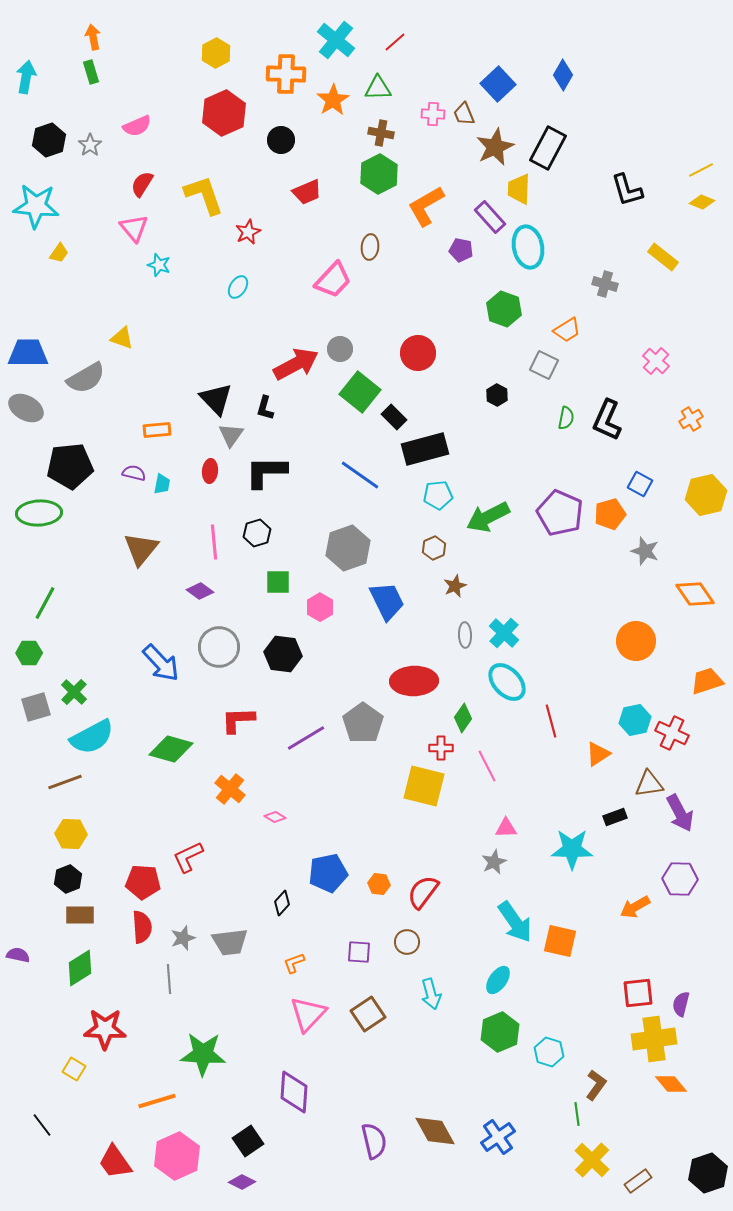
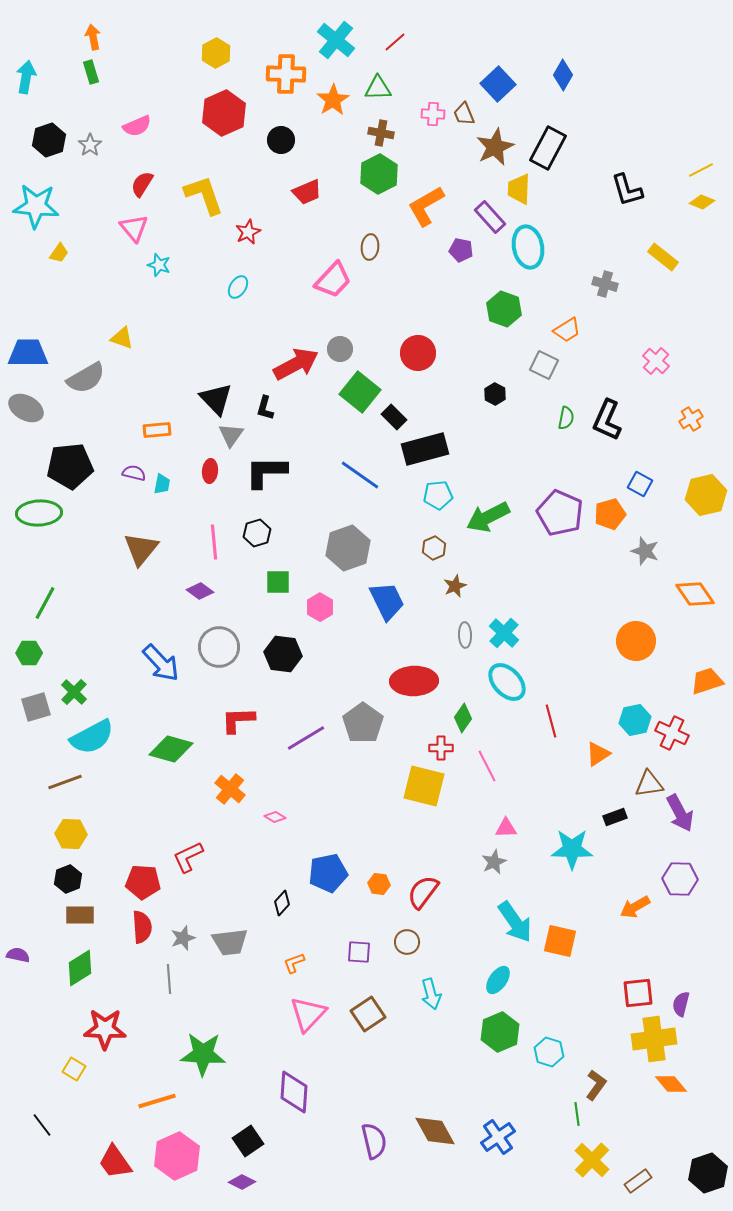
black hexagon at (497, 395): moved 2 px left, 1 px up
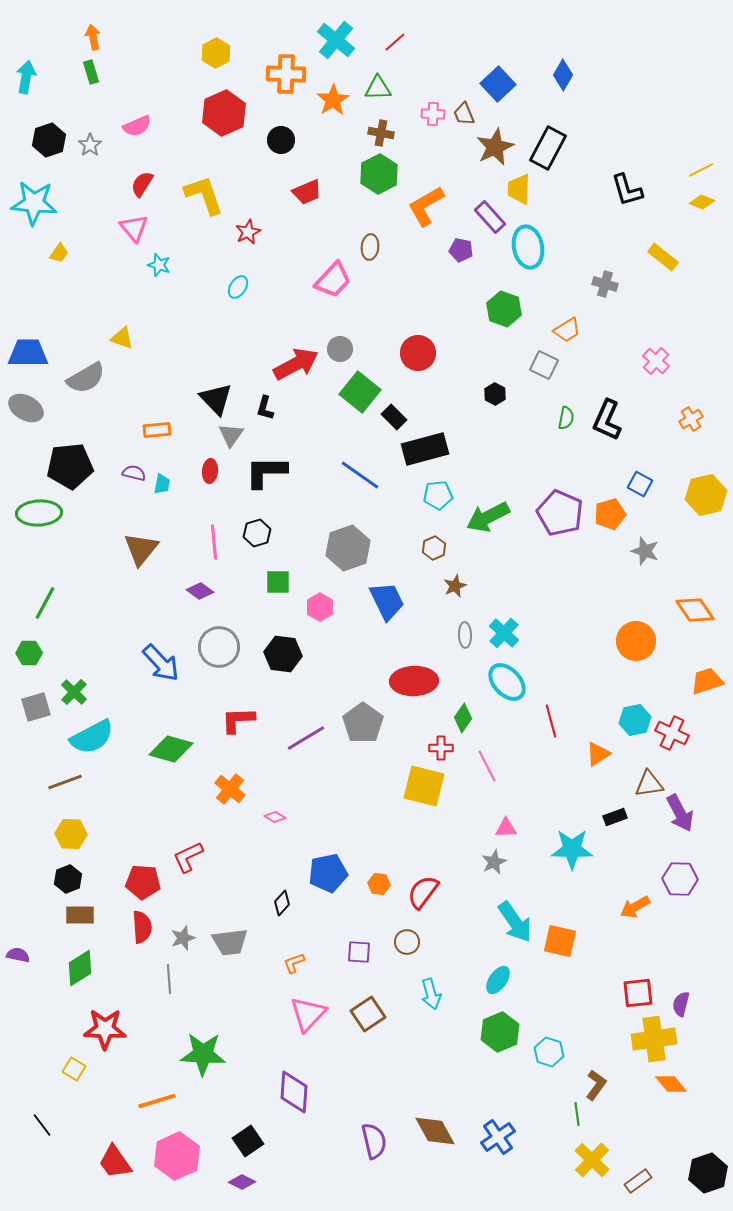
cyan star at (36, 206): moved 2 px left, 3 px up
orange diamond at (695, 594): moved 16 px down
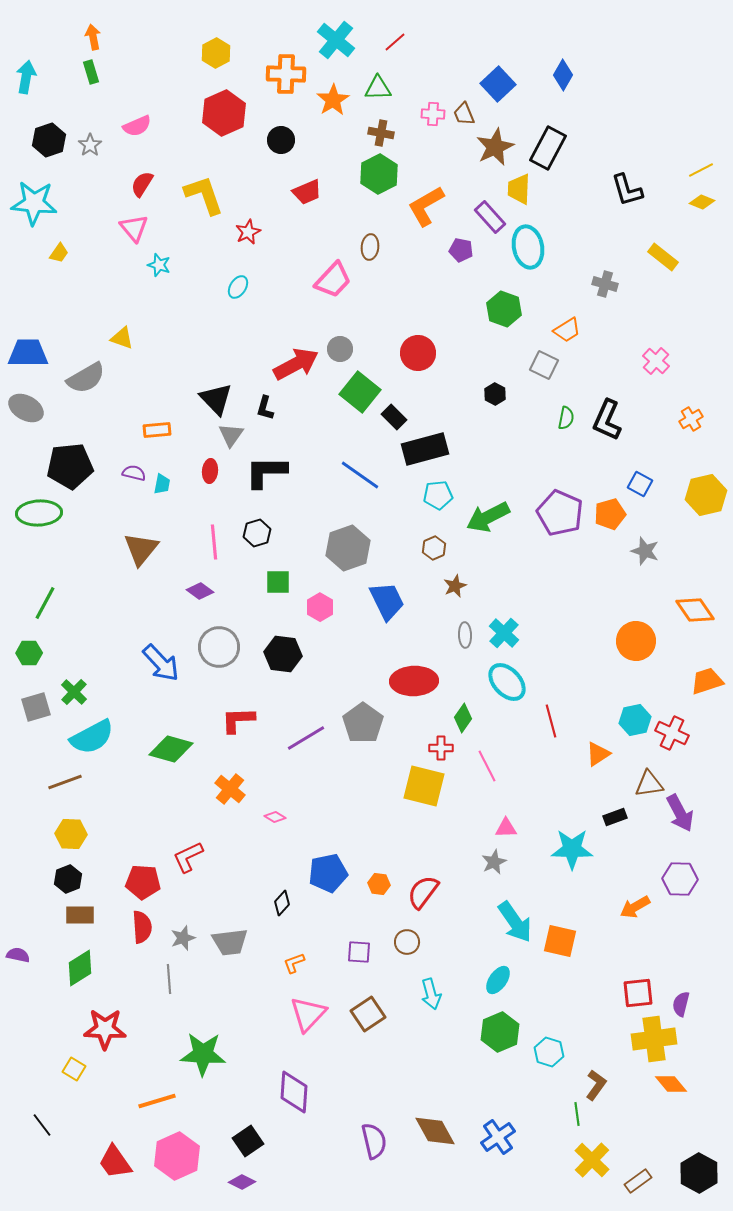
black hexagon at (708, 1173): moved 9 px left; rotated 12 degrees counterclockwise
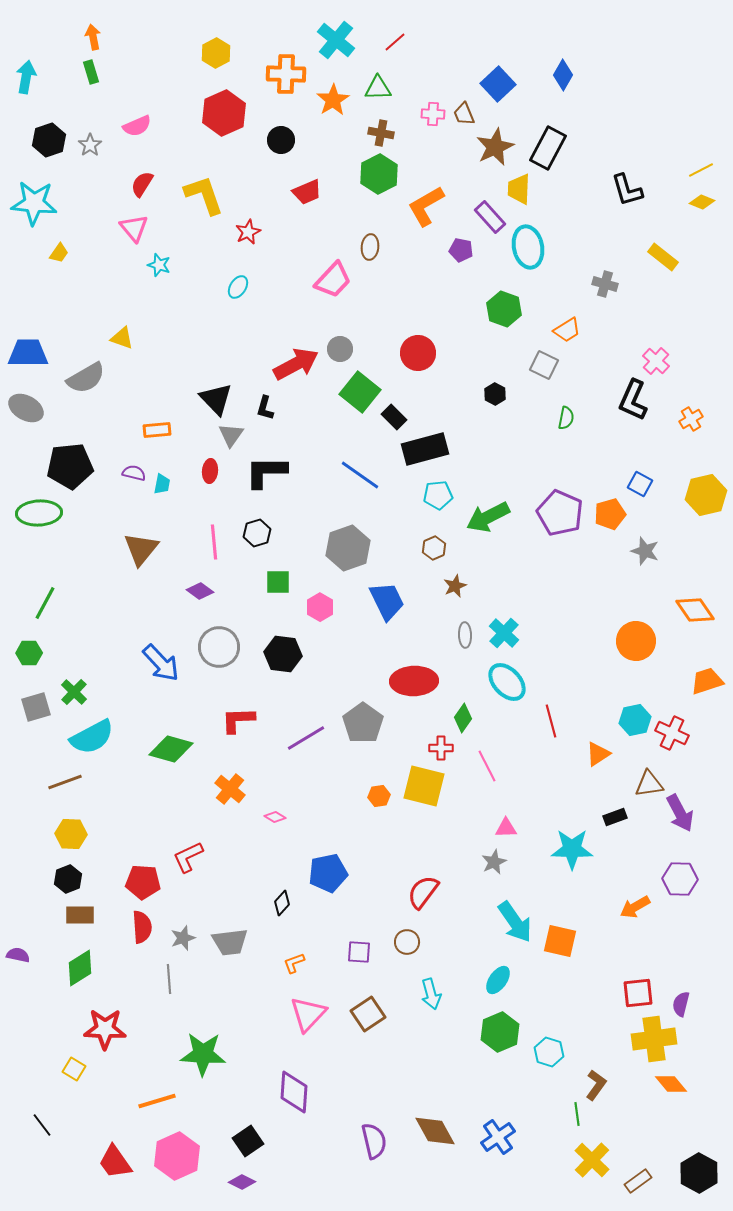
black L-shape at (607, 420): moved 26 px right, 20 px up
orange hexagon at (379, 884): moved 88 px up; rotated 15 degrees counterclockwise
